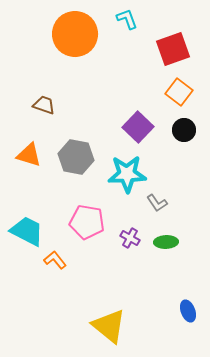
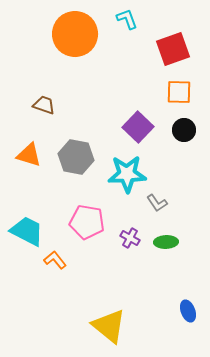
orange square: rotated 36 degrees counterclockwise
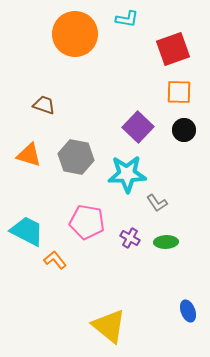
cyan L-shape: rotated 120 degrees clockwise
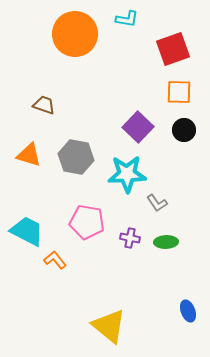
purple cross: rotated 18 degrees counterclockwise
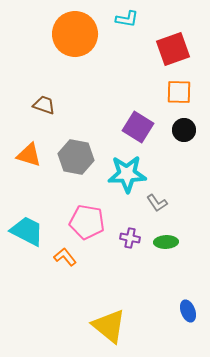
purple square: rotated 12 degrees counterclockwise
orange L-shape: moved 10 px right, 3 px up
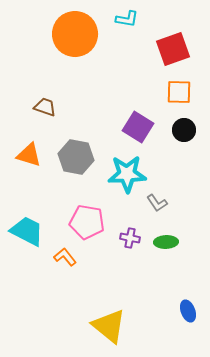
brown trapezoid: moved 1 px right, 2 px down
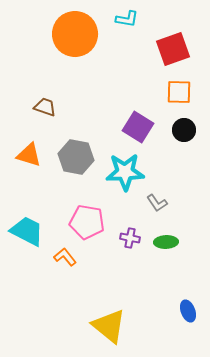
cyan star: moved 2 px left, 2 px up
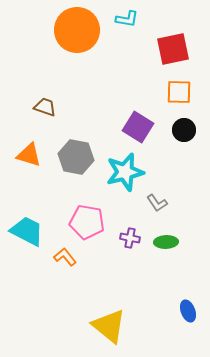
orange circle: moved 2 px right, 4 px up
red square: rotated 8 degrees clockwise
cyan star: rotated 12 degrees counterclockwise
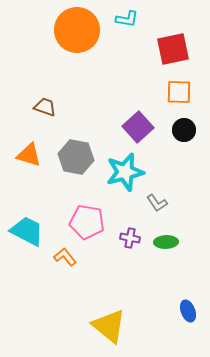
purple square: rotated 16 degrees clockwise
